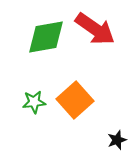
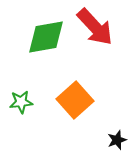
red arrow: moved 2 px up; rotated 12 degrees clockwise
green star: moved 13 px left
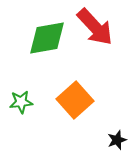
green diamond: moved 1 px right, 1 px down
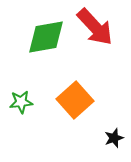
green diamond: moved 1 px left, 1 px up
black star: moved 3 px left, 2 px up
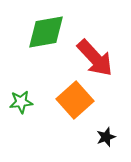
red arrow: moved 31 px down
green diamond: moved 5 px up
black star: moved 8 px left, 1 px up
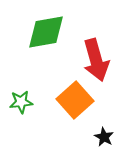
red arrow: moved 1 px right, 2 px down; rotated 27 degrees clockwise
black star: moved 2 px left; rotated 24 degrees counterclockwise
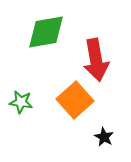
red arrow: rotated 6 degrees clockwise
green star: rotated 15 degrees clockwise
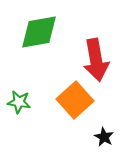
green diamond: moved 7 px left
green star: moved 2 px left
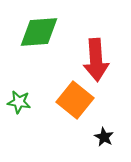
green diamond: rotated 6 degrees clockwise
red arrow: rotated 6 degrees clockwise
orange square: rotated 9 degrees counterclockwise
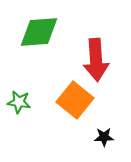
black star: rotated 30 degrees counterclockwise
